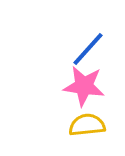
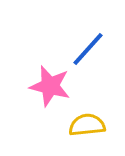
pink star: moved 34 px left; rotated 6 degrees clockwise
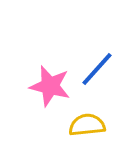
blue line: moved 9 px right, 20 px down
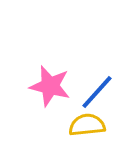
blue line: moved 23 px down
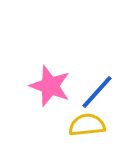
pink star: rotated 6 degrees clockwise
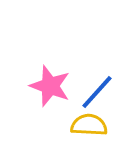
yellow semicircle: moved 2 px right; rotated 9 degrees clockwise
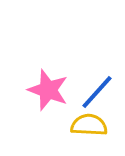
pink star: moved 2 px left, 4 px down
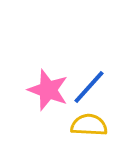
blue line: moved 8 px left, 5 px up
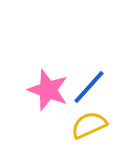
yellow semicircle: rotated 27 degrees counterclockwise
